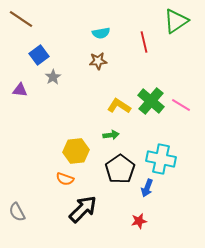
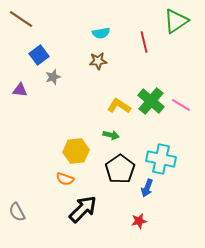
gray star: rotated 14 degrees clockwise
green arrow: rotated 21 degrees clockwise
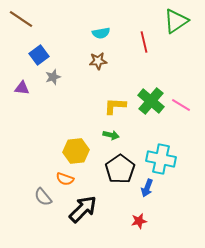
purple triangle: moved 2 px right, 2 px up
yellow L-shape: moved 4 px left; rotated 30 degrees counterclockwise
gray semicircle: moved 26 px right, 15 px up; rotated 12 degrees counterclockwise
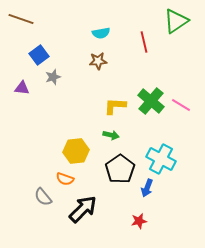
brown line: rotated 15 degrees counterclockwise
cyan cross: rotated 16 degrees clockwise
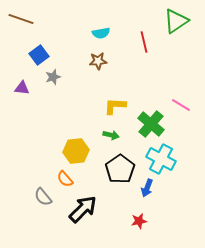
green cross: moved 23 px down
orange semicircle: rotated 30 degrees clockwise
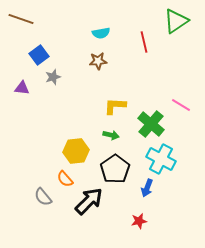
black pentagon: moved 5 px left
black arrow: moved 6 px right, 8 px up
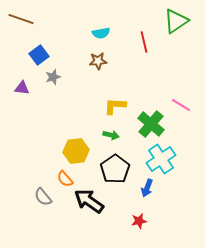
cyan cross: rotated 28 degrees clockwise
black arrow: rotated 100 degrees counterclockwise
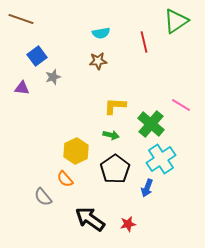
blue square: moved 2 px left, 1 px down
yellow hexagon: rotated 20 degrees counterclockwise
black arrow: moved 1 px right, 18 px down
red star: moved 11 px left, 3 px down
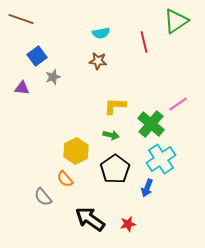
brown star: rotated 12 degrees clockwise
pink line: moved 3 px left, 1 px up; rotated 66 degrees counterclockwise
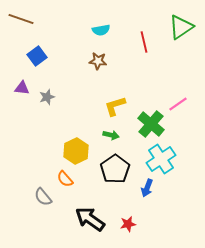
green triangle: moved 5 px right, 6 px down
cyan semicircle: moved 3 px up
gray star: moved 6 px left, 20 px down
yellow L-shape: rotated 20 degrees counterclockwise
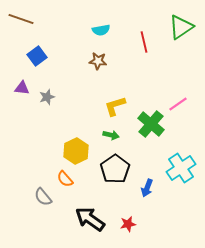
cyan cross: moved 20 px right, 9 px down
